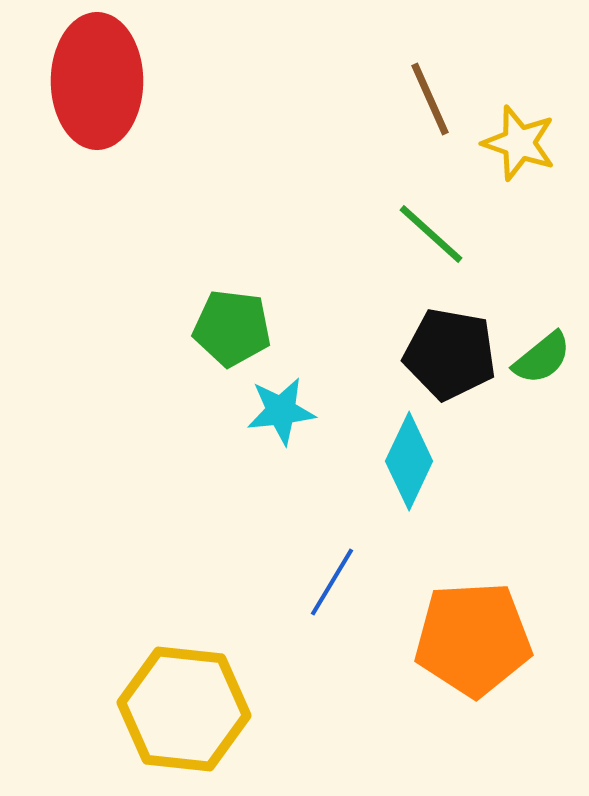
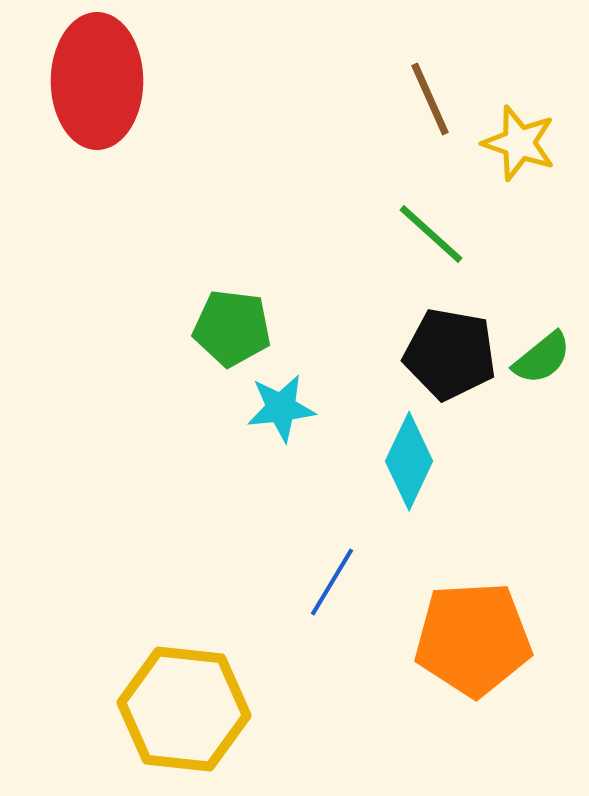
cyan star: moved 3 px up
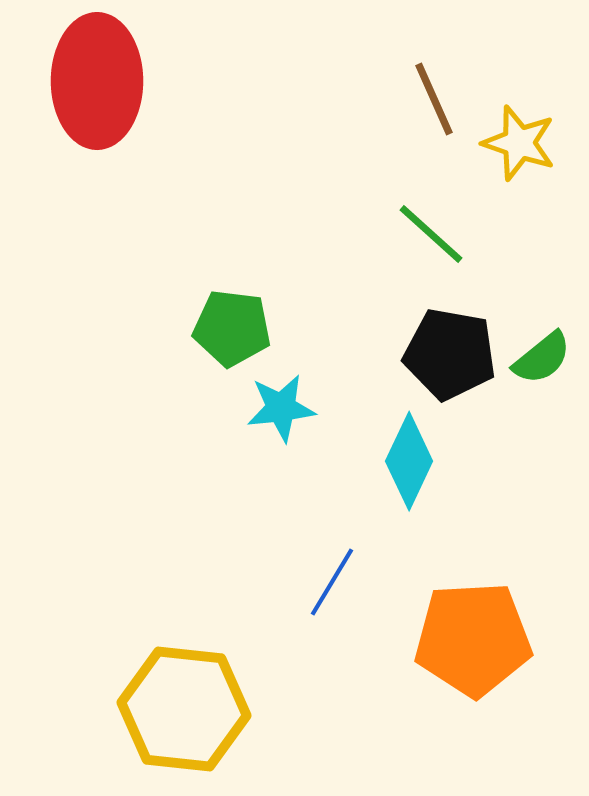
brown line: moved 4 px right
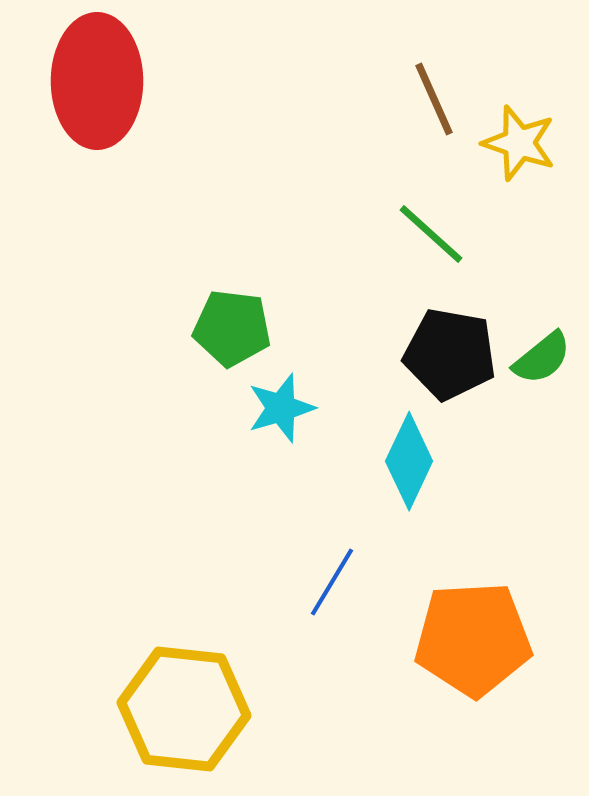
cyan star: rotated 10 degrees counterclockwise
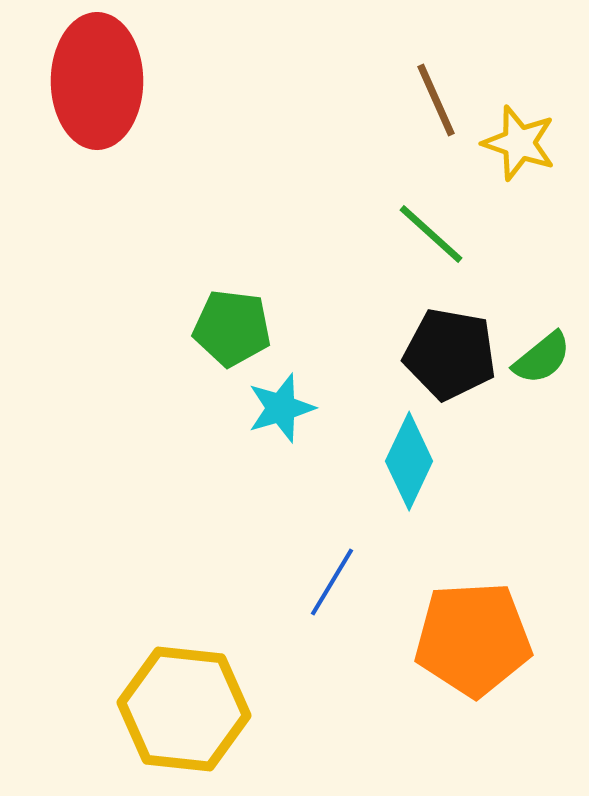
brown line: moved 2 px right, 1 px down
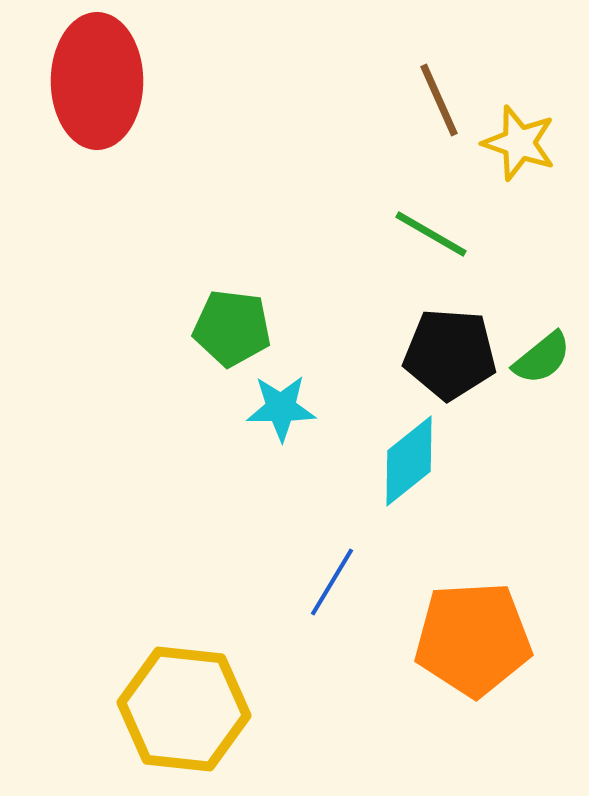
brown line: moved 3 px right
green line: rotated 12 degrees counterclockwise
black pentagon: rotated 6 degrees counterclockwise
cyan star: rotated 16 degrees clockwise
cyan diamond: rotated 26 degrees clockwise
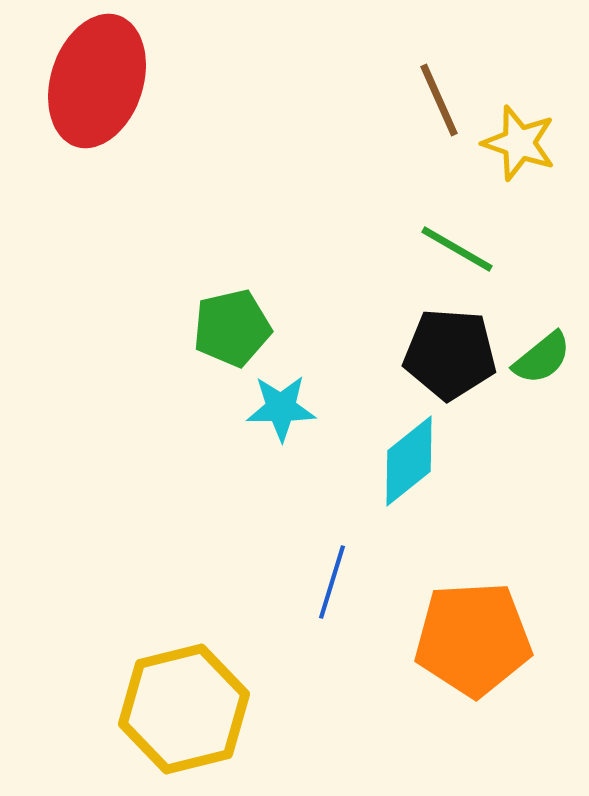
red ellipse: rotated 18 degrees clockwise
green line: moved 26 px right, 15 px down
green pentagon: rotated 20 degrees counterclockwise
blue line: rotated 14 degrees counterclockwise
yellow hexagon: rotated 20 degrees counterclockwise
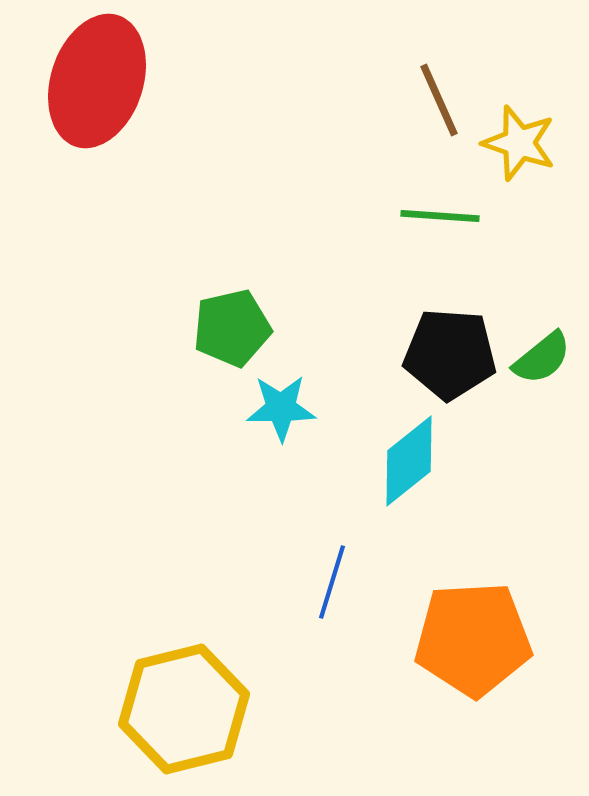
green line: moved 17 px left, 33 px up; rotated 26 degrees counterclockwise
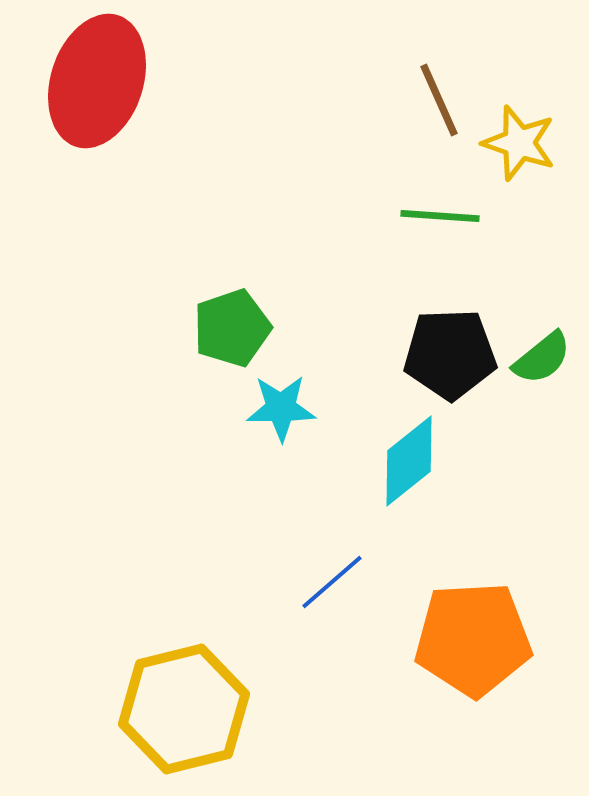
green pentagon: rotated 6 degrees counterclockwise
black pentagon: rotated 6 degrees counterclockwise
blue line: rotated 32 degrees clockwise
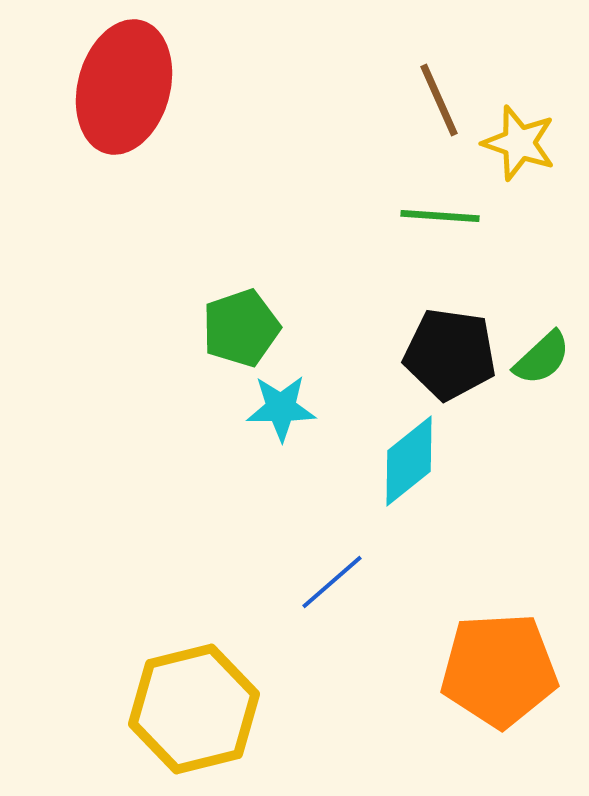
red ellipse: moved 27 px right, 6 px down; rotated 3 degrees counterclockwise
green pentagon: moved 9 px right
black pentagon: rotated 10 degrees clockwise
green semicircle: rotated 4 degrees counterclockwise
orange pentagon: moved 26 px right, 31 px down
yellow hexagon: moved 10 px right
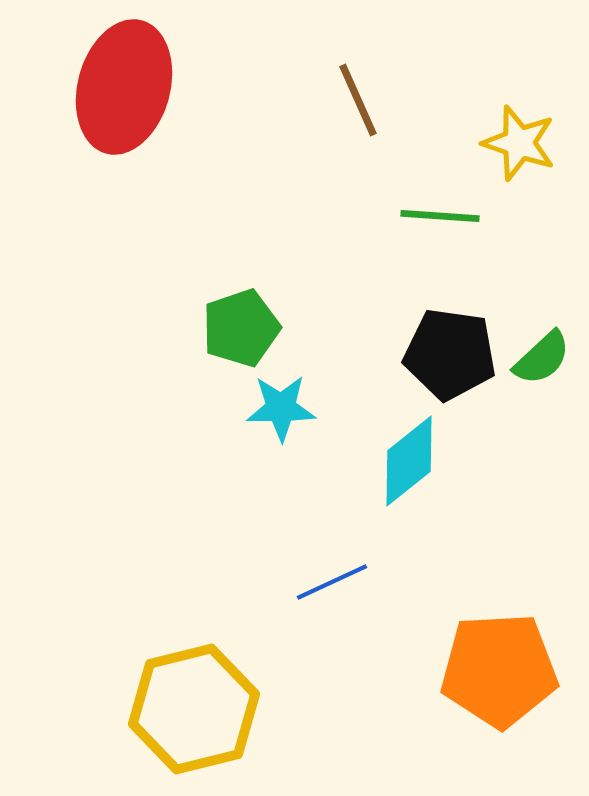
brown line: moved 81 px left
blue line: rotated 16 degrees clockwise
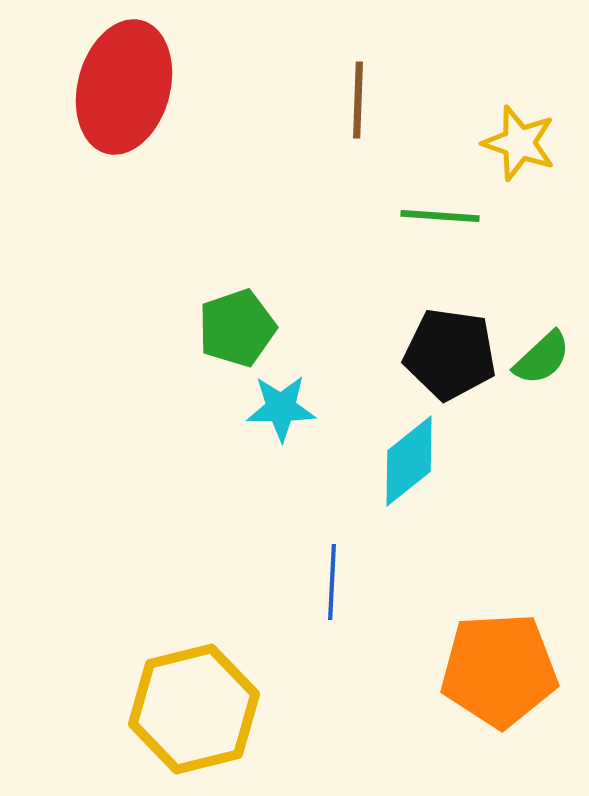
brown line: rotated 26 degrees clockwise
green pentagon: moved 4 px left
blue line: rotated 62 degrees counterclockwise
